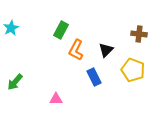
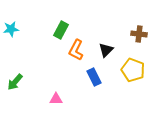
cyan star: moved 1 px down; rotated 21 degrees clockwise
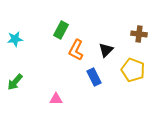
cyan star: moved 4 px right, 10 px down
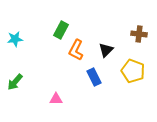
yellow pentagon: moved 1 px down
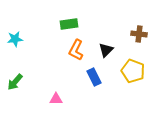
green rectangle: moved 8 px right, 6 px up; rotated 54 degrees clockwise
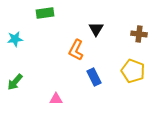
green rectangle: moved 24 px left, 11 px up
black triangle: moved 10 px left, 21 px up; rotated 14 degrees counterclockwise
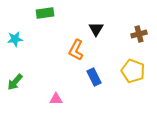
brown cross: rotated 21 degrees counterclockwise
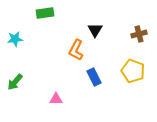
black triangle: moved 1 px left, 1 px down
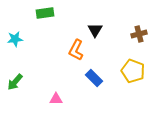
blue rectangle: moved 1 px down; rotated 18 degrees counterclockwise
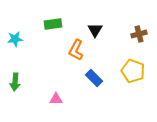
green rectangle: moved 8 px right, 11 px down
green arrow: rotated 36 degrees counterclockwise
